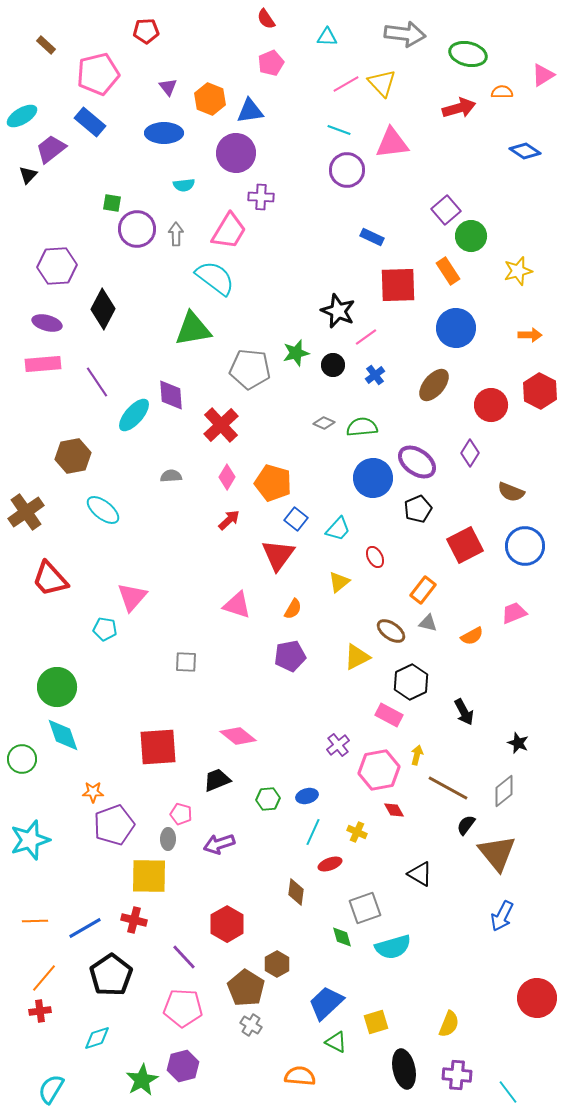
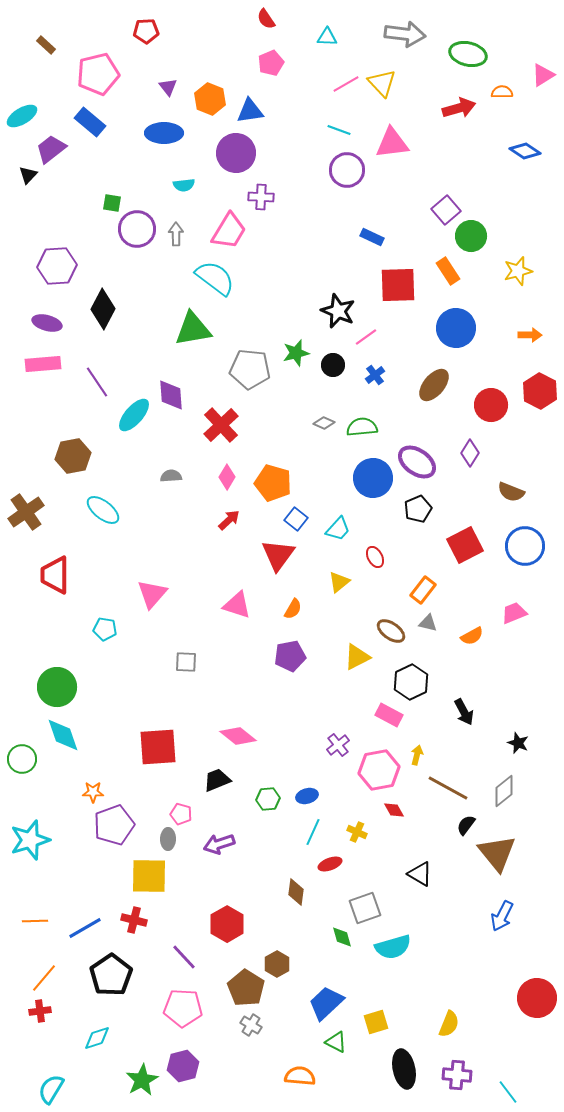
red trapezoid at (50, 579): moved 5 px right, 4 px up; rotated 42 degrees clockwise
pink triangle at (132, 597): moved 20 px right, 3 px up
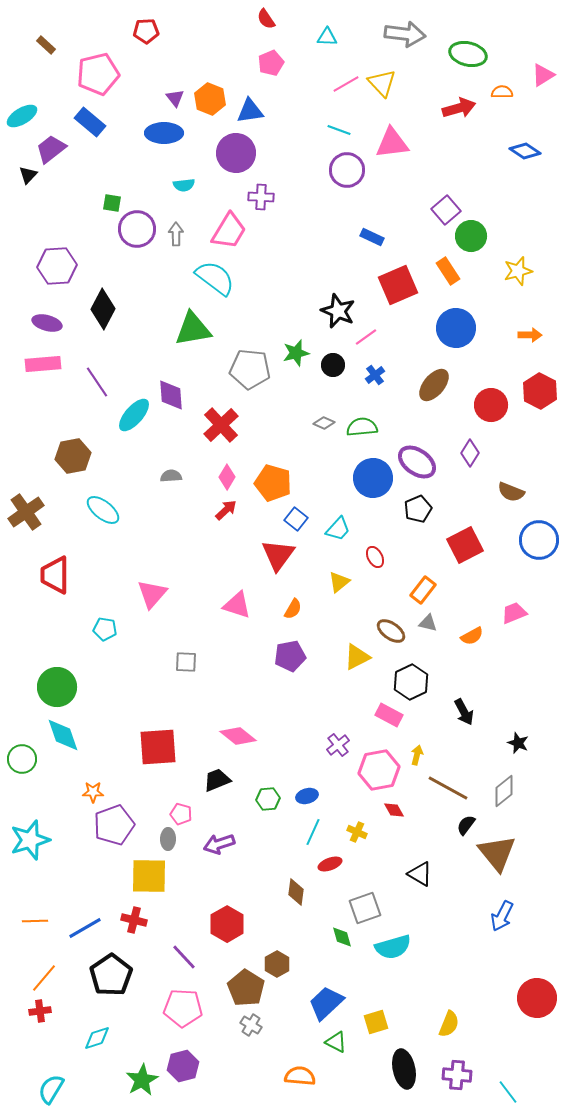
purple triangle at (168, 87): moved 7 px right, 11 px down
red square at (398, 285): rotated 21 degrees counterclockwise
red arrow at (229, 520): moved 3 px left, 10 px up
blue circle at (525, 546): moved 14 px right, 6 px up
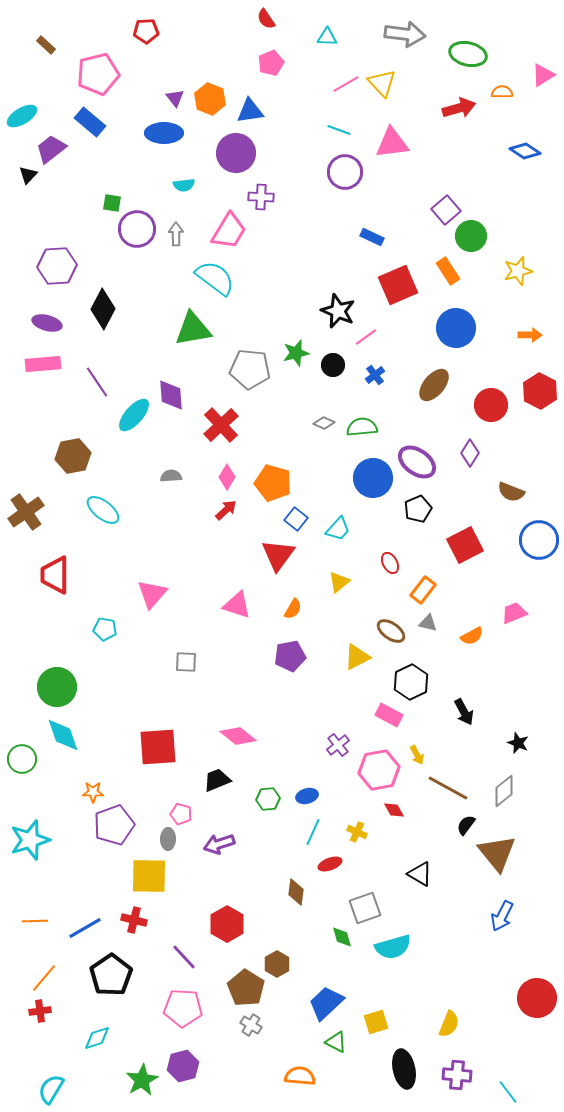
purple circle at (347, 170): moved 2 px left, 2 px down
red ellipse at (375, 557): moved 15 px right, 6 px down
yellow arrow at (417, 755): rotated 138 degrees clockwise
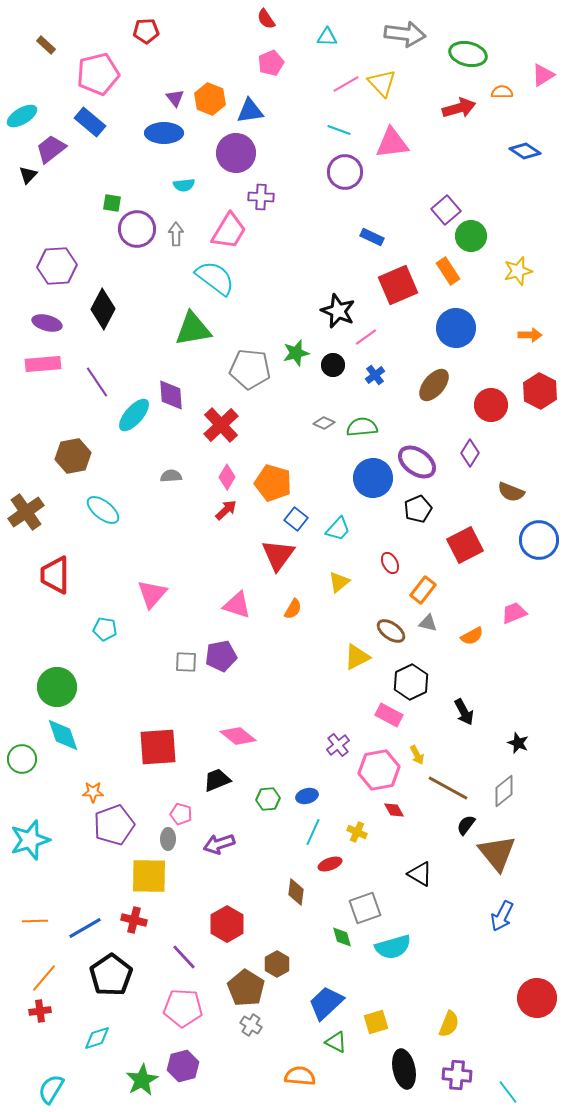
purple pentagon at (290, 656): moved 69 px left
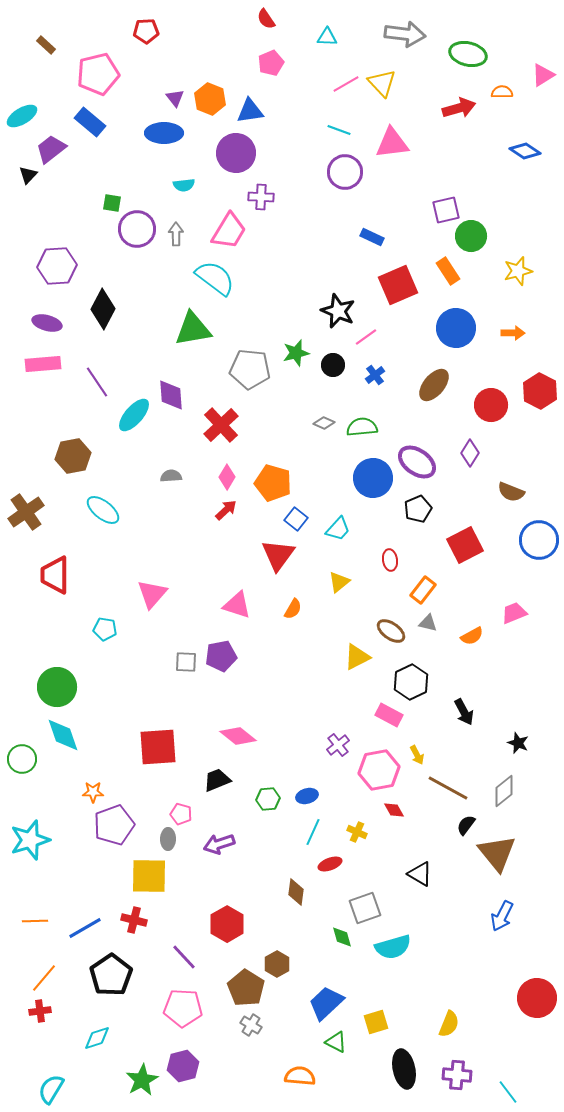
purple square at (446, 210): rotated 28 degrees clockwise
orange arrow at (530, 335): moved 17 px left, 2 px up
red ellipse at (390, 563): moved 3 px up; rotated 20 degrees clockwise
